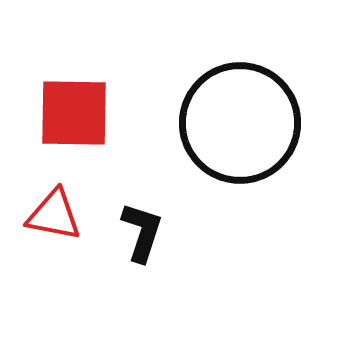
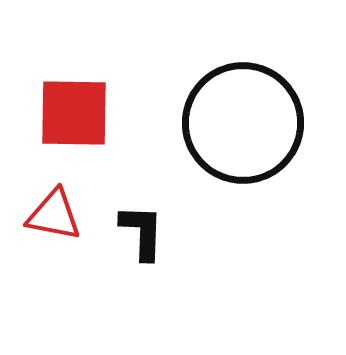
black circle: moved 3 px right
black L-shape: rotated 16 degrees counterclockwise
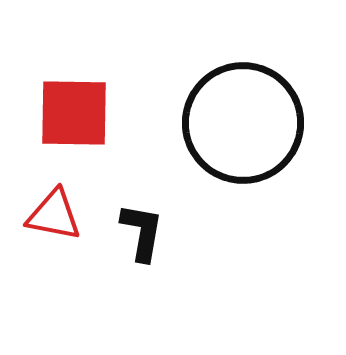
black L-shape: rotated 8 degrees clockwise
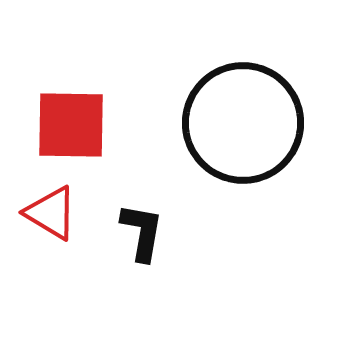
red square: moved 3 px left, 12 px down
red triangle: moved 3 px left, 2 px up; rotated 20 degrees clockwise
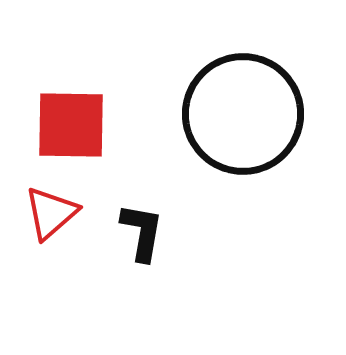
black circle: moved 9 px up
red triangle: rotated 48 degrees clockwise
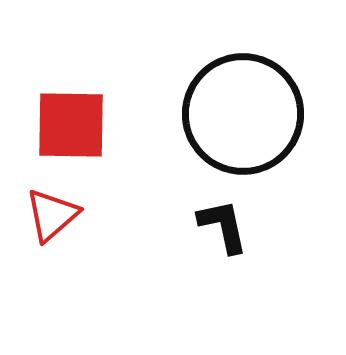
red triangle: moved 1 px right, 2 px down
black L-shape: moved 81 px right, 6 px up; rotated 22 degrees counterclockwise
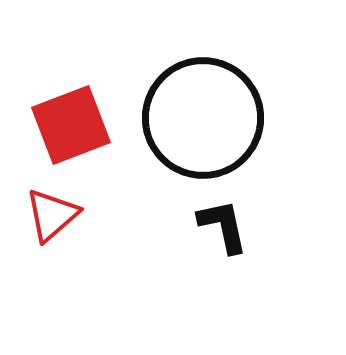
black circle: moved 40 px left, 4 px down
red square: rotated 22 degrees counterclockwise
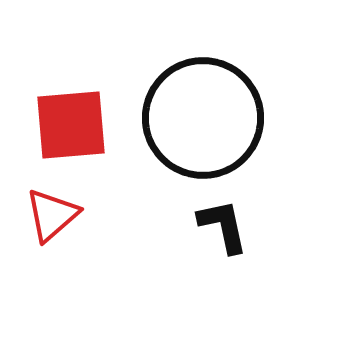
red square: rotated 16 degrees clockwise
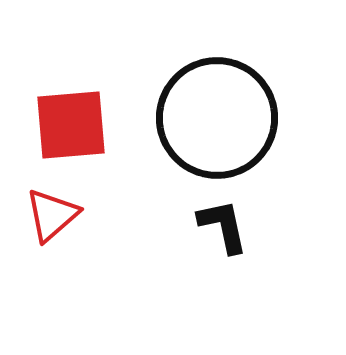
black circle: moved 14 px right
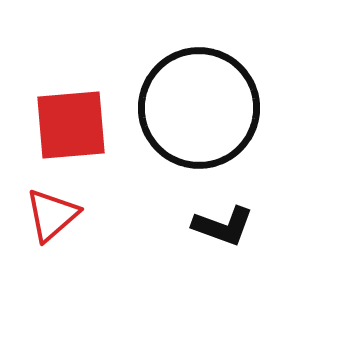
black circle: moved 18 px left, 10 px up
black L-shape: rotated 122 degrees clockwise
